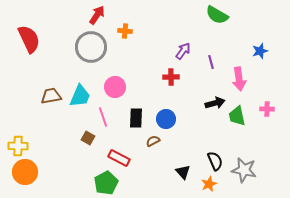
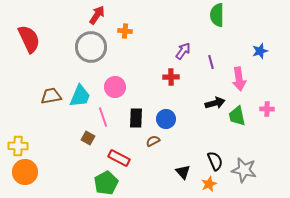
green semicircle: rotated 60 degrees clockwise
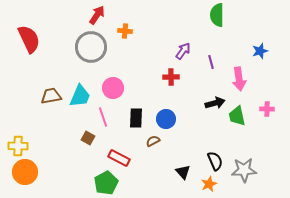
pink circle: moved 2 px left, 1 px down
gray star: rotated 15 degrees counterclockwise
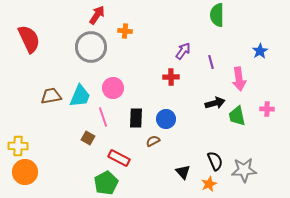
blue star: rotated 14 degrees counterclockwise
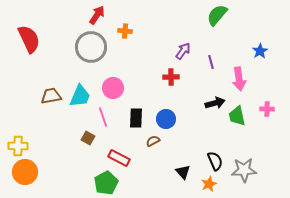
green semicircle: rotated 40 degrees clockwise
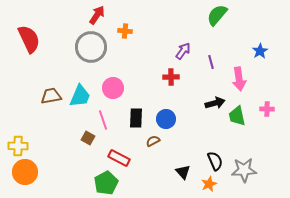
pink line: moved 3 px down
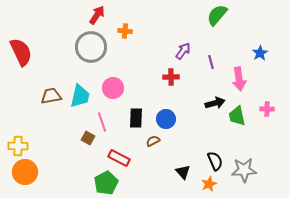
red semicircle: moved 8 px left, 13 px down
blue star: moved 2 px down
cyan trapezoid: rotated 10 degrees counterclockwise
pink line: moved 1 px left, 2 px down
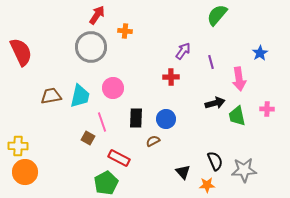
orange star: moved 2 px left, 1 px down; rotated 21 degrees clockwise
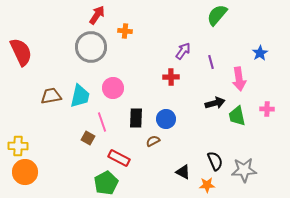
black triangle: rotated 21 degrees counterclockwise
